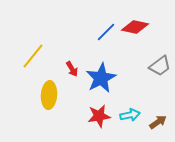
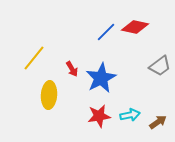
yellow line: moved 1 px right, 2 px down
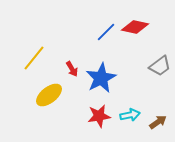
yellow ellipse: rotated 48 degrees clockwise
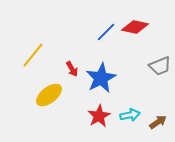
yellow line: moved 1 px left, 3 px up
gray trapezoid: rotated 15 degrees clockwise
red star: rotated 20 degrees counterclockwise
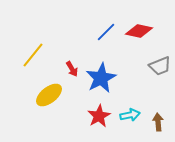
red diamond: moved 4 px right, 4 px down
brown arrow: rotated 60 degrees counterclockwise
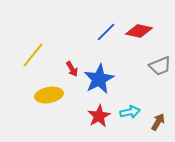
blue star: moved 2 px left, 1 px down
yellow ellipse: rotated 28 degrees clockwise
cyan arrow: moved 3 px up
brown arrow: rotated 36 degrees clockwise
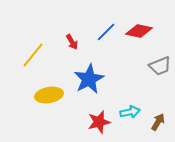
red arrow: moved 27 px up
blue star: moved 10 px left
red star: moved 6 px down; rotated 15 degrees clockwise
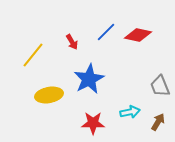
red diamond: moved 1 px left, 4 px down
gray trapezoid: moved 20 px down; rotated 90 degrees clockwise
red star: moved 6 px left, 1 px down; rotated 15 degrees clockwise
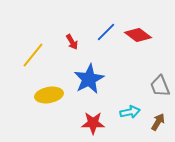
red diamond: rotated 24 degrees clockwise
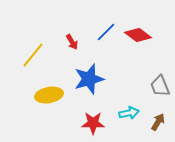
blue star: rotated 12 degrees clockwise
cyan arrow: moved 1 px left, 1 px down
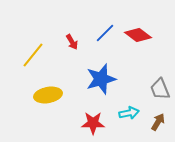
blue line: moved 1 px left, 1 px down
blue star: moved 12 px right
gray trapezoid: moved 3 px down
yellow ellipse: moved 1 px left
